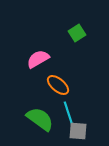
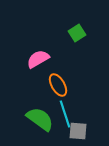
orange ellipse: rotated 20 degrees clockwise
cyan line: moved 4 px left, 1 px up
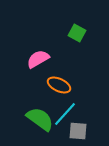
green square: rotated 30 degrees counterclockwise
orange ellipse: moved 1 px right; rotated 35 degrees counterclockwise
cyan line: rotated 60 degrees clockwise
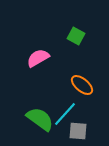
green square: moved 1 px left, 3 px down
pink semicircle: moved 1 px up
orange ellipse: moved 23 px right; rotated 15 degrees clockwise
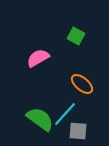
orange ellipse: moved 1 px up
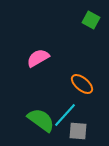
green square: moved 15 px right, 16 px up
cyan line: moved 1 px down
green semicircle: moved 1 px right, 1 px down
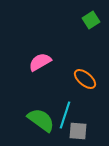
green square: rotated 30 degrees clockwise
pink semicircle: moved 2 px right, 4 px down
orange ellipse: moved 3 px right, 5 px up
cyan line: rotated 24 degrees counterclockwise
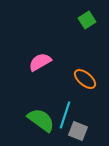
green square: moved 4 px left
gray square: rotated 18 degrees clockwise
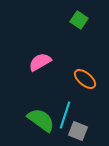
green square: moved 8 px left; rotated 24 degrees counterclockwise
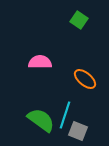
pink semicircle: rotated 30 degrees clockwise
